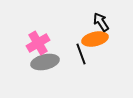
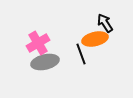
black arrow: moved 4 px right, 1 px down
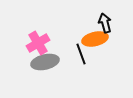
black arrow: rotated 18 degrees clockwise
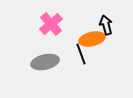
black arrow: moved 1 px right, 2 px down
orange ellipse: moved 3 px left
pink cross: moved 13 px right, 19 px up; rotated 10 degrees counterclockwise
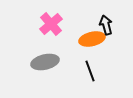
black line: moved 9 px right, 17 px down
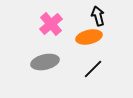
black arrow: moved 8 px left, 9 px up
orange ellipse: moved 3 px left, 2 px up
black line: moved 3 px right, 2 px up; rotated 65 degrees clockwise
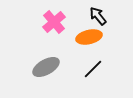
black arrow: rotated 24 degrees counterclockwise
pink cross: moved 3 px right, 2 px up
gray ellipse: moved 1 px right, 5 px down; rotated 16 degrees counterclockwise
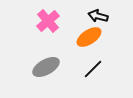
black arrow: rotated 36 degrees counterclockwise
pink cross: moved 6 px left, 1 px up
orange ellipse: rotated 20 degrees counterclockwise
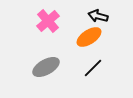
black line: moved 1 px up
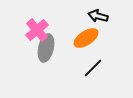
pink cross: moved 11 px left, 9 px down
orange ellipse: moved 3 px left, 1 px down
gray ellipse: moved 19 px up; rotated 48 degrees counterclockwise
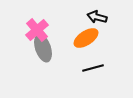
black arrow: moved 1 px left, 1 px down
gray ellipse: moved 3 px left; rotated 32 degrees counterclockwise
black line: rotated 30 degrees clockwise
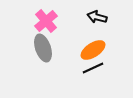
pink cross: moved 9 px right, 9 px up
orange ellipse: moved 7 px right, 12 px down
black line: rotated 10 degrees counterclockwise
